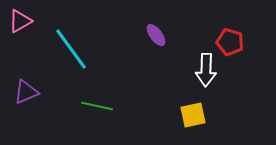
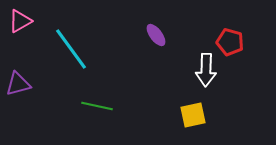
purple triangle: moved 8 px left, 8 px up; rotated 8 degrees clockwise
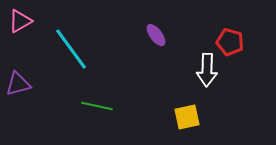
white arrow: moved 1 px right
yellow square: moved 6 px left, 2 px down
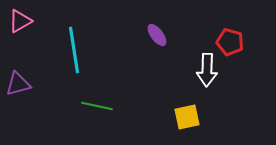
purple ellipse: moved 1 px right
cyan line: moved 3 px right, 1 px down; rotated 27 degrees clockwise
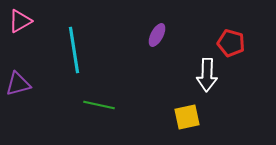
purple ellipse: rotated 65 degrees clockwise
red pentagon: moved 1 px right, 1 px down
white arrow: moved 5 px down
green line: moved 2 px right, 1 px up
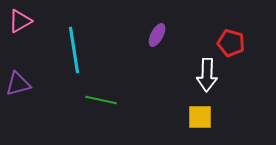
green line: moved 2 px right, 5 px up
yellow square: moved 13 px right; rotated 12 degrees clockwise
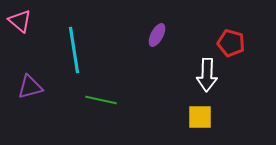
pink triangle: rotated 50 degrees counterclockwise
purple triangle: moved 12 px right, 3 px down
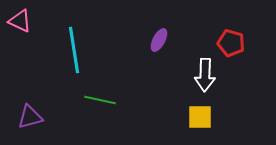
pink triangle: rotated 15 degrees counterclockwise
purple ellipse: moved 2 px right, 5 px down
white arrow: moved 2 px left
purple triangle: moved 30 px down
green line: moved 1 px left
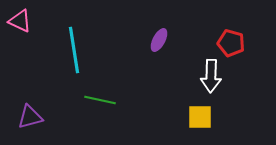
white arrow: moved 6 px right, 1 px down
